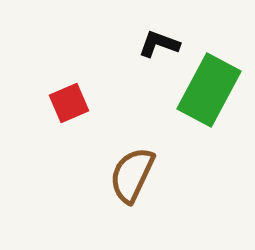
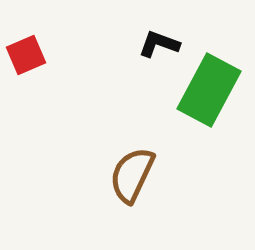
red square: moved 43 px left, 48 px up
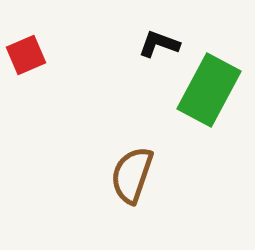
brown semicircle: rotated 6 degrees counterclockwise
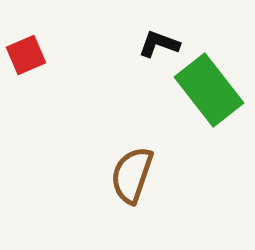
green rectangle: rotated 66 degrees counterclockwise
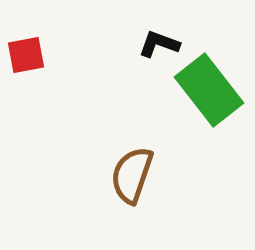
red square: rotated 12 degrees clockwise
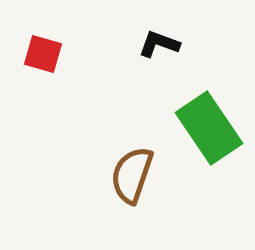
red square: moved 17 px right, 1 px up; rotated 27 degrees clockwise
green rectangle: moved 38 px down; rotated 4 degrees clockwise
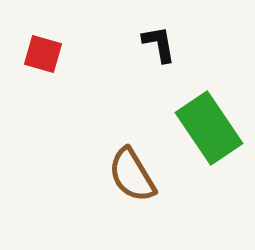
black L-shape: rotated 60 degrees clockwise
brown semicircle: rotated 50 degrees counterclockwise
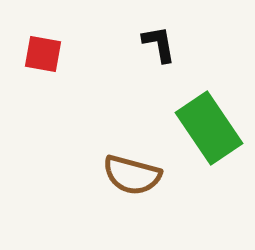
red square: rotated 6 degrees counterclockwise
brown semicircle: rotated 44 degrees counterclockwise
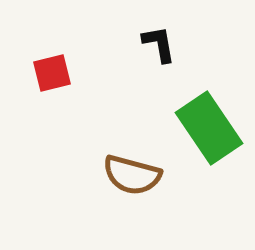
red square: moved 9 px right, 19 px down; rotated 24 degrees counterclockwise
